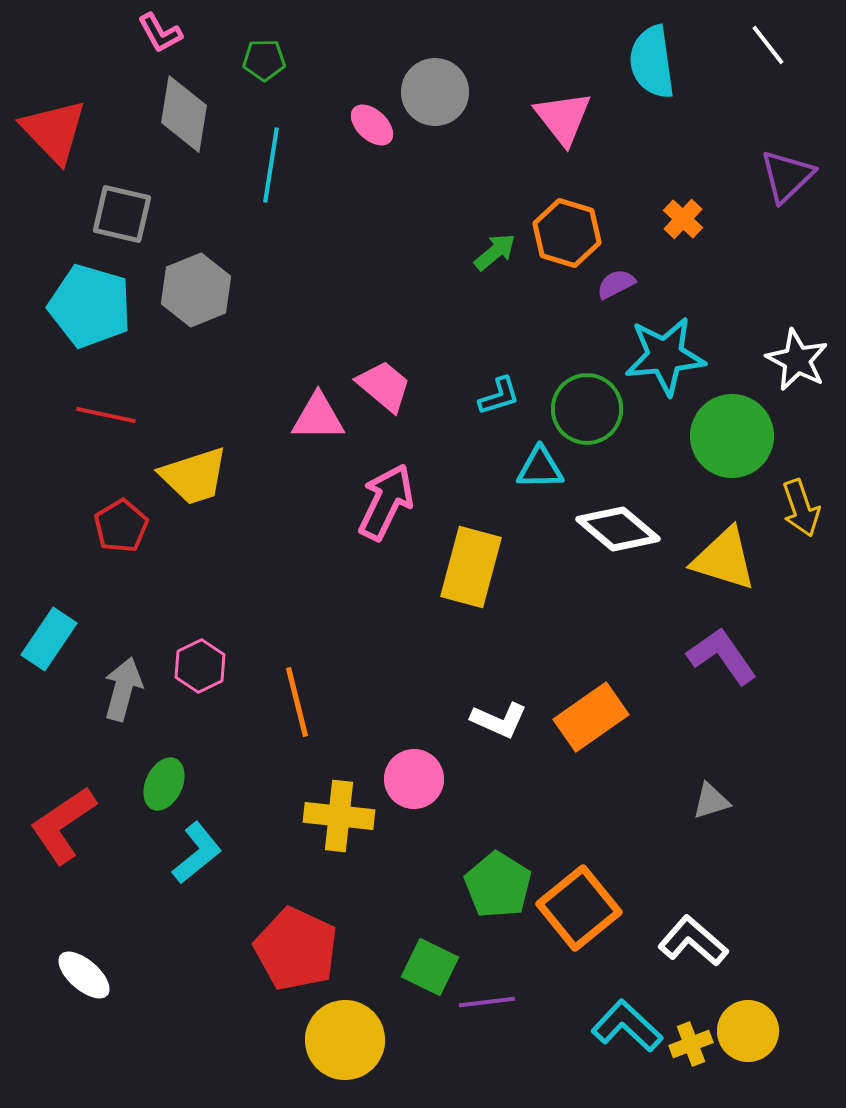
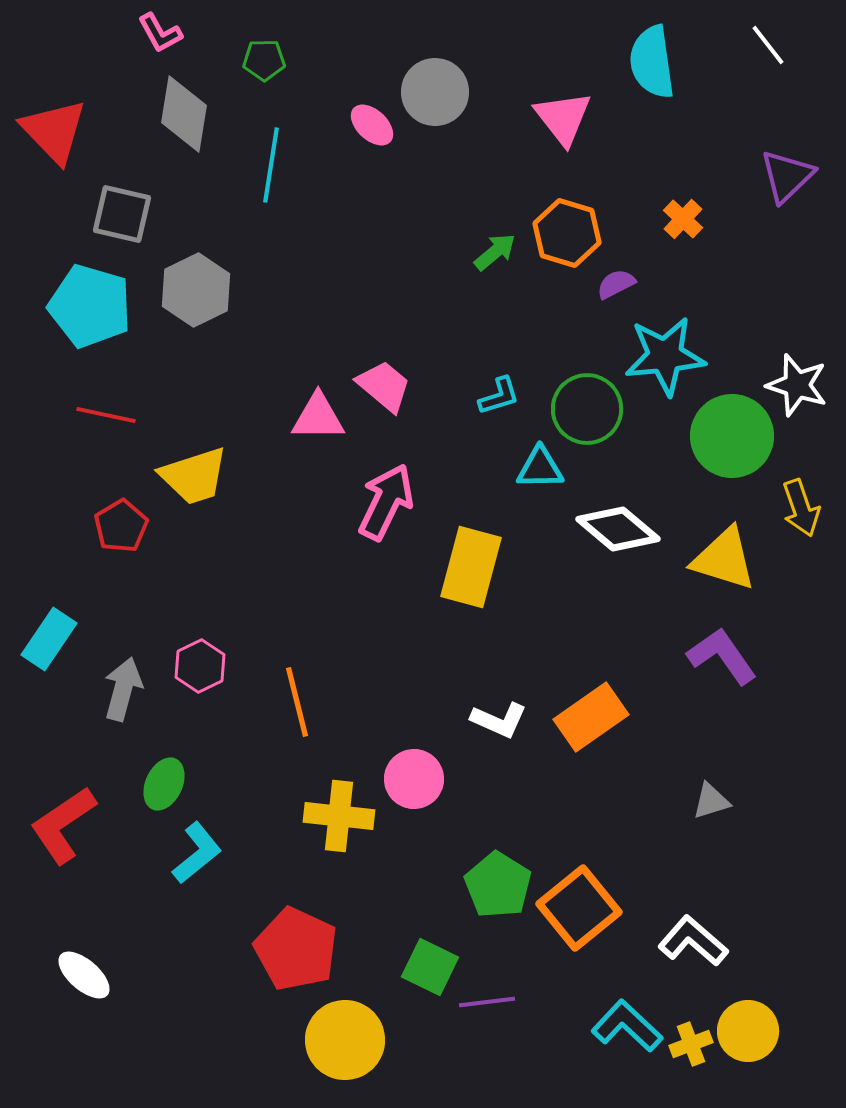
gray hexagon at (196, 290): rotated 4 degrees counterclockwise
white star at (797, 360): moved 25 px down; rotated 10 degrees counterclockwise
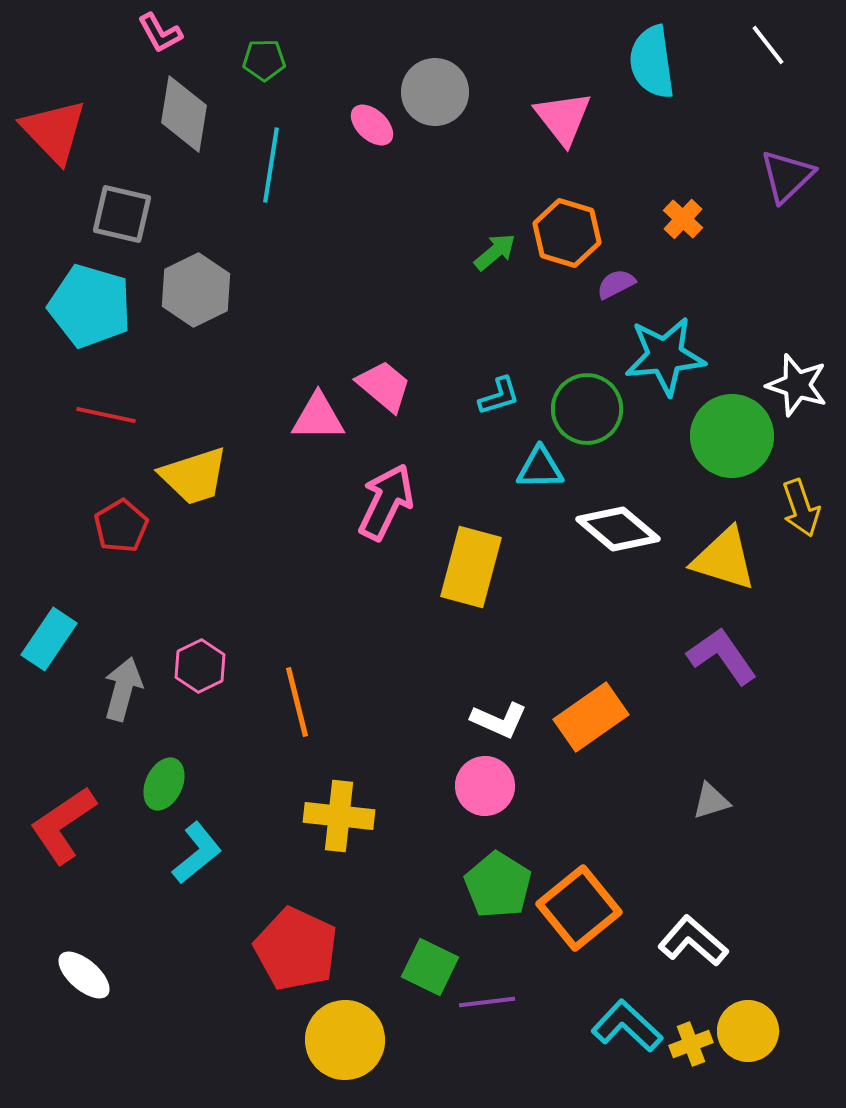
pink circle at (414, 779): moved 71 px right, 7 px down
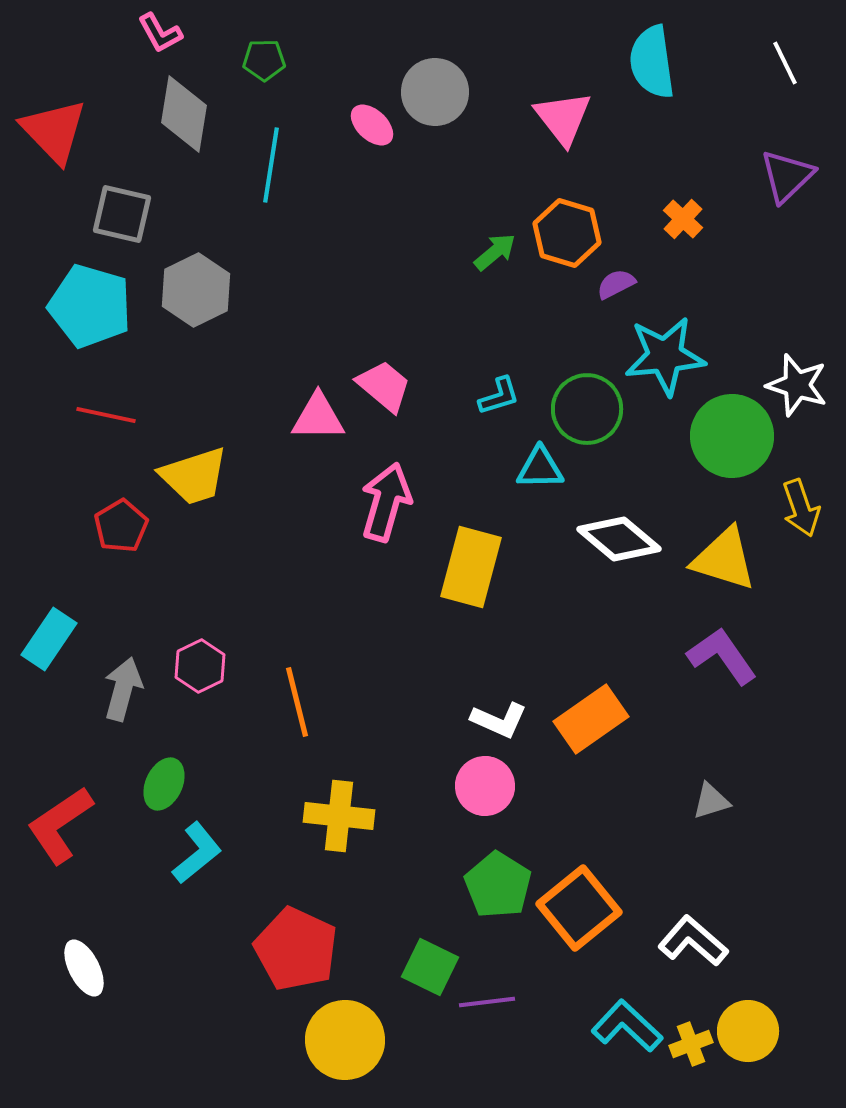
white line at (768, 45): moved 17 px right, 18 px down; rotated 12 degrees clockwise
pink arrow at (386, 502): rotated 10 degrees counterclockwise
white diamond at (618, 529): moved 1 px right, 10 px down
orange rectangle at (591, 717): moved 2 px down
red L-shape at (63, 825): moved 3 px left
white ellipse at (84, 975): moved 7 px up; rotated 22 degrees clockwise
